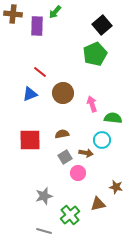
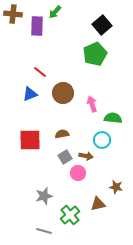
brown arrow: moved 3 px down
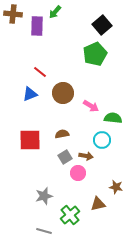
pink arrow: moved 1 px left, 2 px down; rotated 140 degrees clockwise
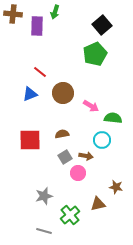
green arrow: rotated 24 degrees counterclockwise
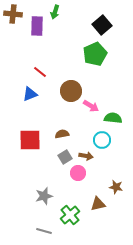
brown circle: moved 8 px right, 2 px up
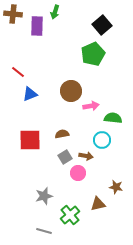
green pentagon: moved 2 px left
red line: moved 22 px left
pink arrow: rotated 42 degrees counterclockwise
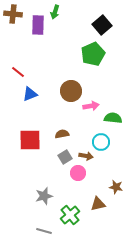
purple rectangle: moved 1 px right, 1 px up
cyan circle: moved 1 px left, 2 px down
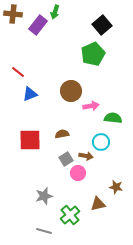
purple rectangle: rotated 36 degrees clockwise
gray square: moved 1 px right, 2 px down
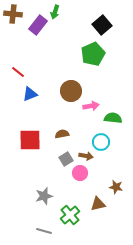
pink circle: moved 2 px right
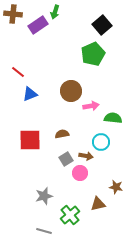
purple rectangle: rotated 18 degrees clockwise
